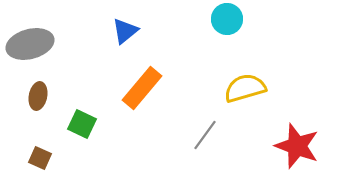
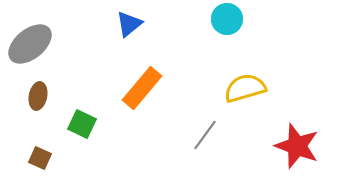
blue triangle: moved 4 px right, 7 px up
gray ellipse: rotated 24 degrees counterclockwise
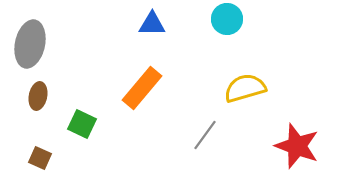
blue triangle: moved 23 px right; rotated 40 degrees clockwise
gray ellipse: rotated 39 degrees counterclockwise
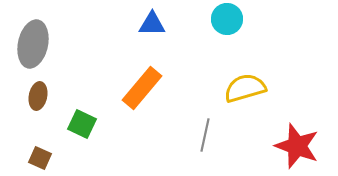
gray ellipse: moved 3 px right
gray line: rotated 24 degrees counterclockwise
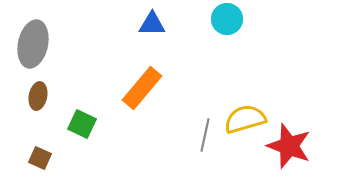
yellow semicircle: moved 31 px down
red star: moved 8 px left
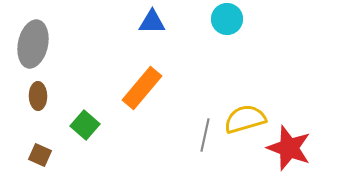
blue triangle: moved 2 px up
brown ellipse: rotated 12 degrees counterclockwise
green square: moved 3 px right, 1 px down; rotated 16 degrees clockwise
red star: moved 2 px down
brown square: moved 3 px up
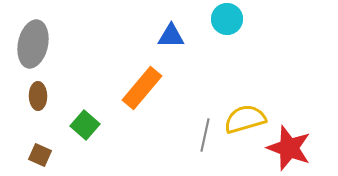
blue triangle: moved 19 px right, 14 px down
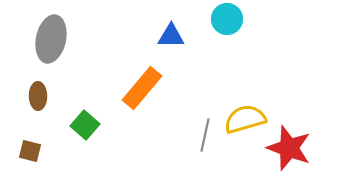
gray ellipse: moved 18 px right, 5 px up
brown square: moved 10 px left, 4 px up; rotated 10 degrees counterclockwise
